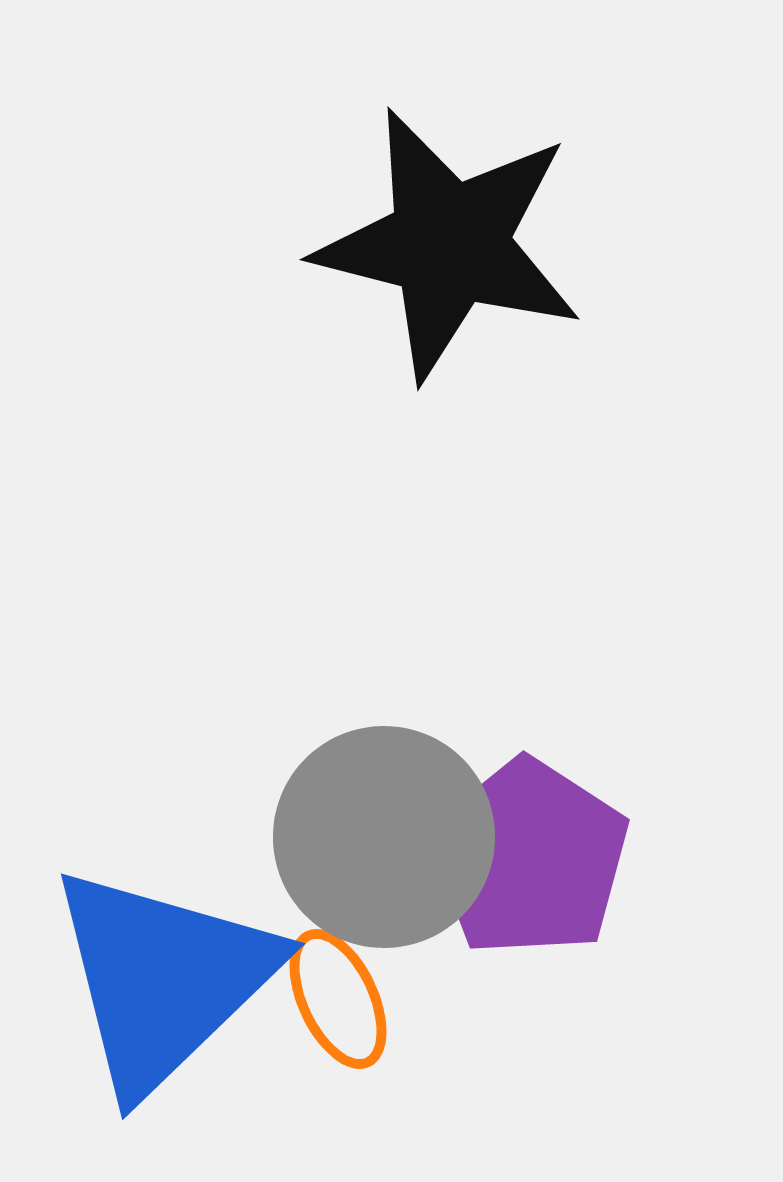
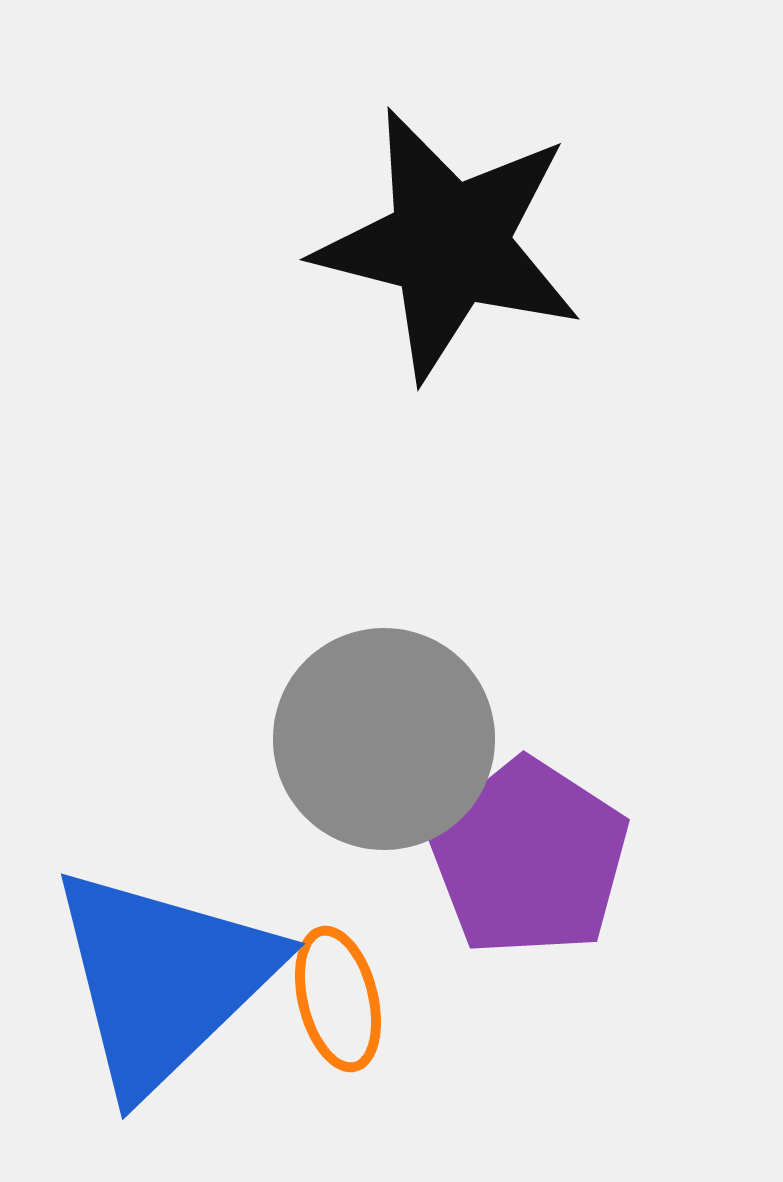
gray circle: moved 98 px up
orange ellipse: rotated 11 degrees clockwise
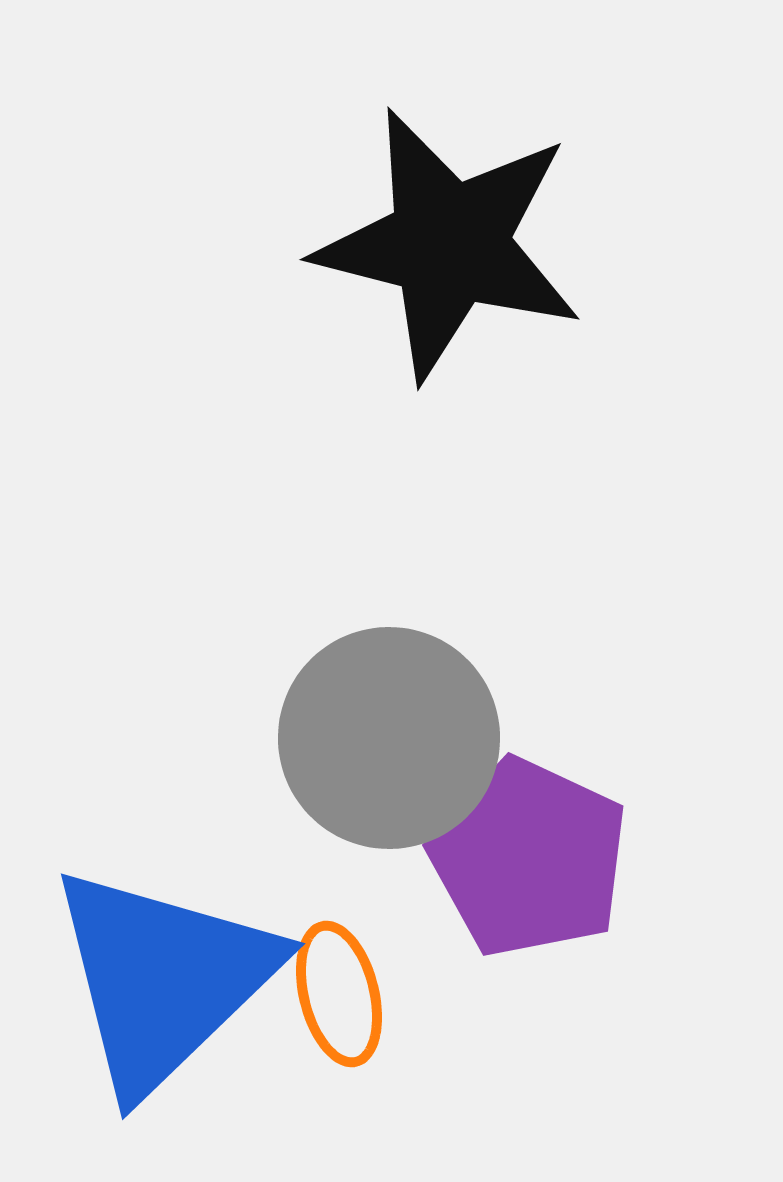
gray circle: moved 5 px right, 1 px up
purple pentagon: rotated 8 degrees counterclockwise
orange ellipse: moved 1 px right, 5 px up
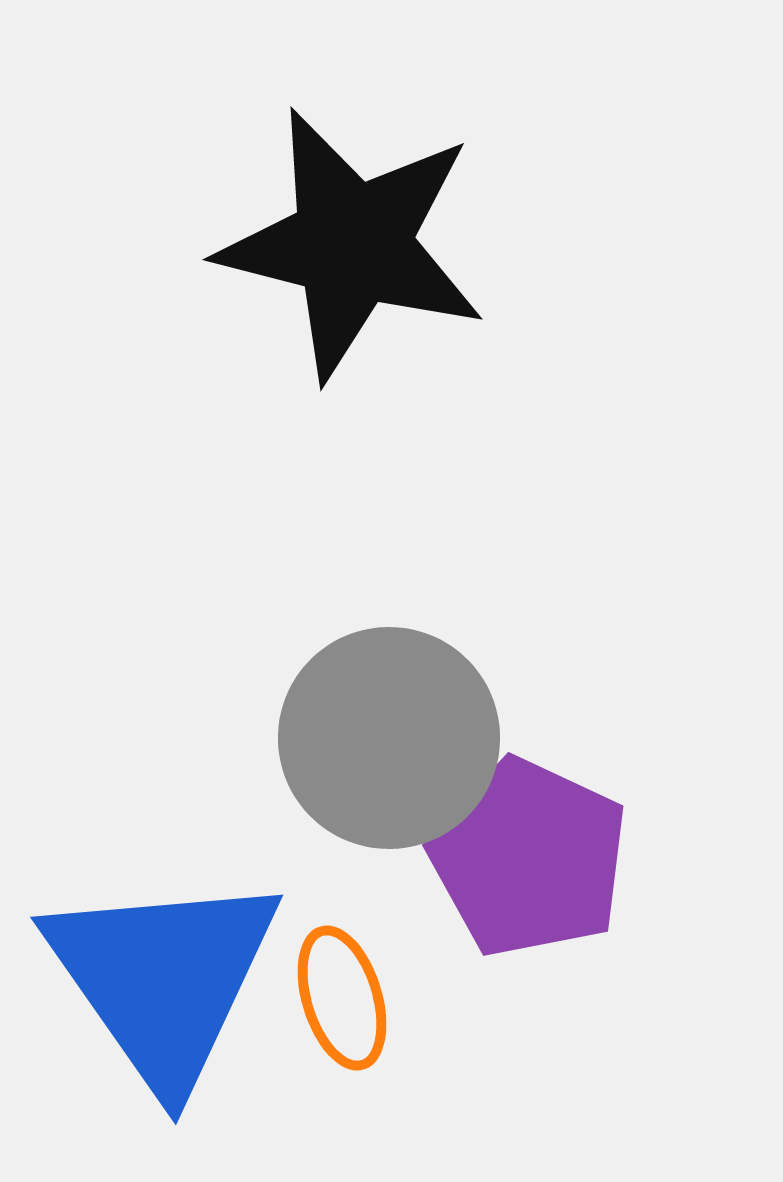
black star: moved 97 px left
blue triangle: rotated 21 degrees counterclockwise
orange ellipse: moved 3 px right, 4 px down; rotated 3 degrees counterclockwise
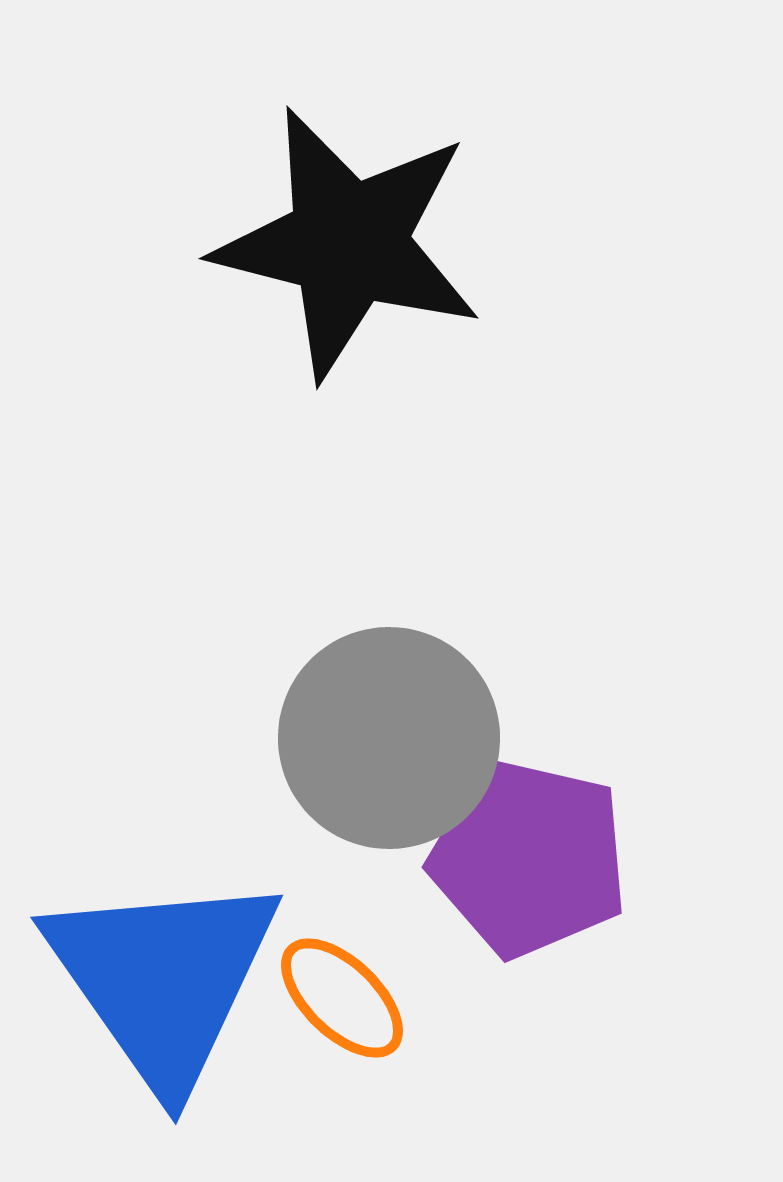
black star: moved 4 px left, 1 px up
purple pentagon: rotated 12 degrees counterclockwise
orange ellipse: rotated 29 degrees counterclockwise
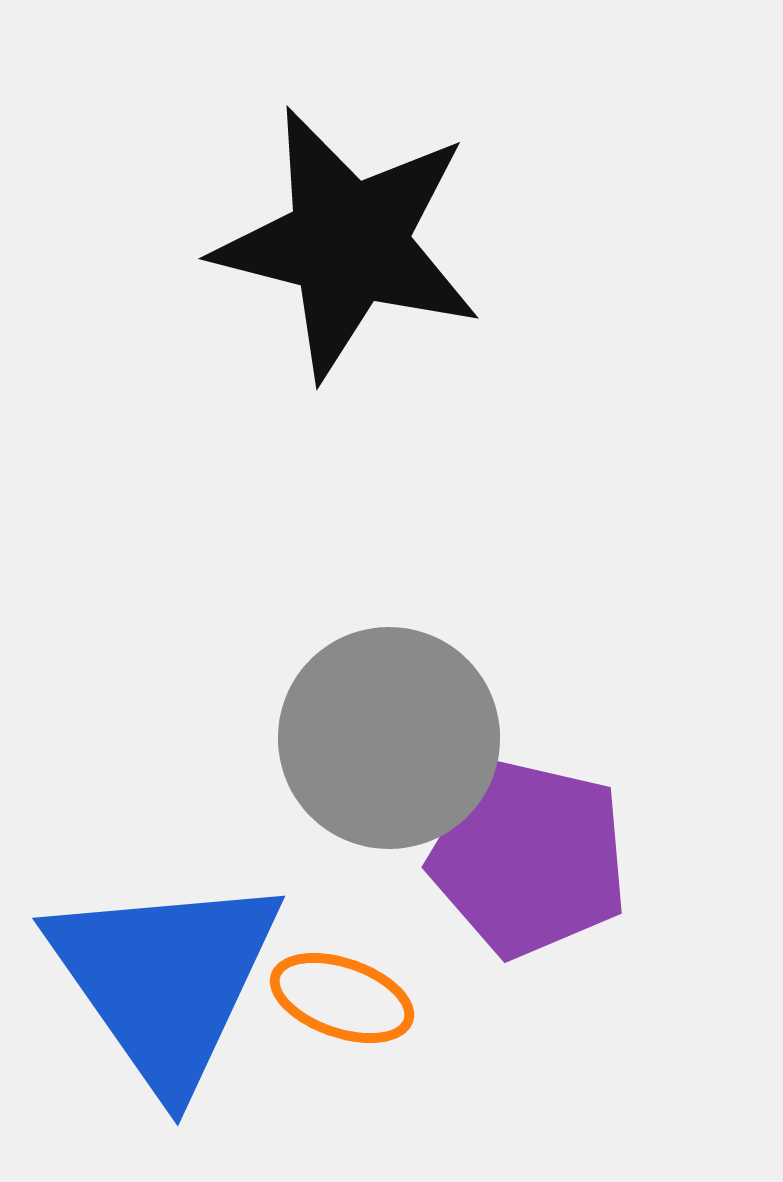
blue triangle: moved 2 px right, 1 px down
orange ellipse: rotated 25 degrees counterclockwise
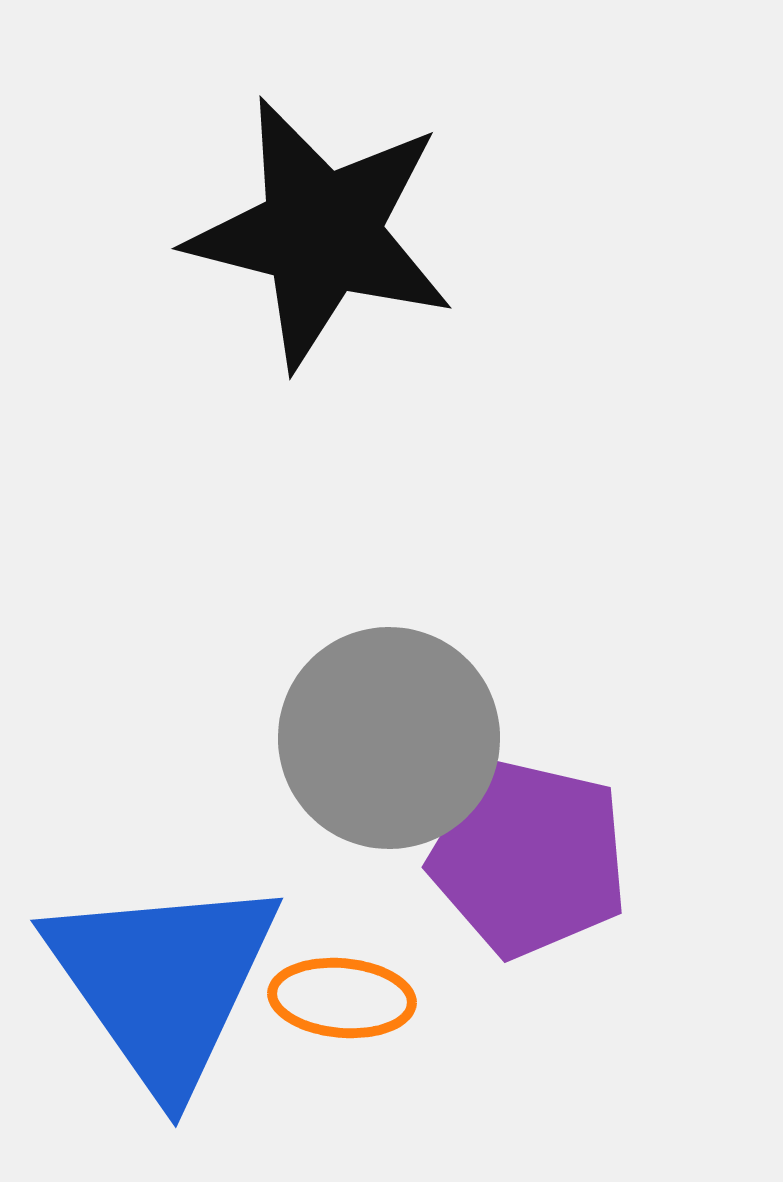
black star: moved 27 px left, 10 px up
blue triangle: moved 2 px left, 2 px down
orange ellipse: rotated 14 degrees counterclockwise
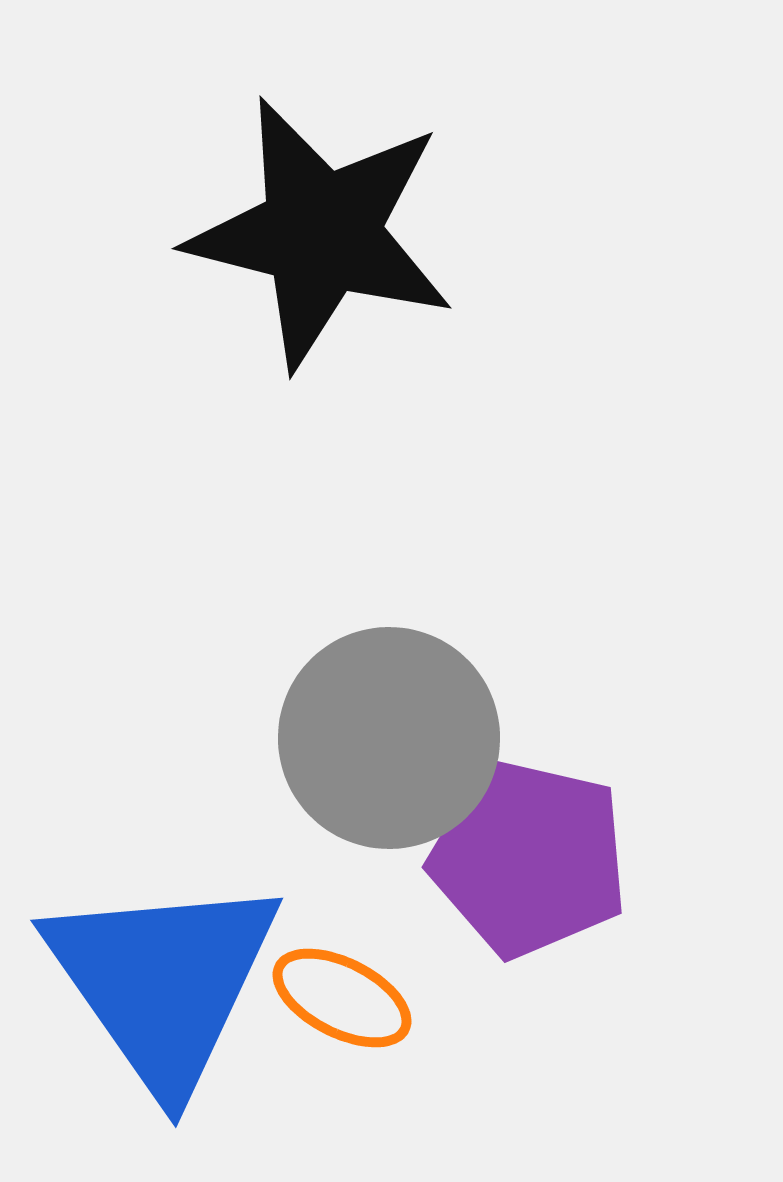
orange ellipse: rotated 22 degrees clockwise
